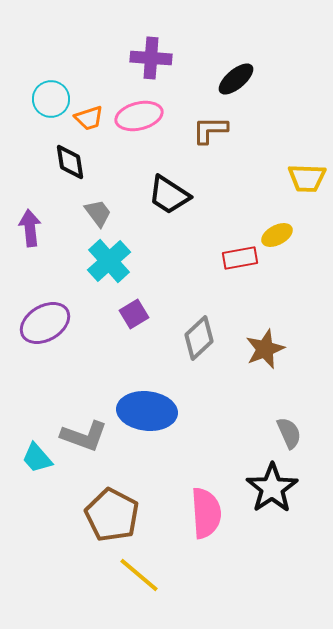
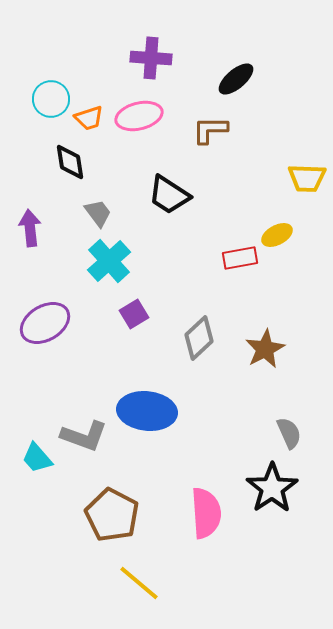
brown star: rotated 6 degrees counterclockwise
yellow line: moved 8 px down
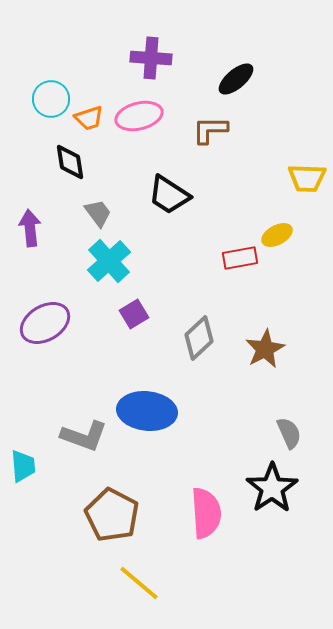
cyan trapezoid: moved 14 px left, 8 px down; rotated 144 degrees counterclockwise
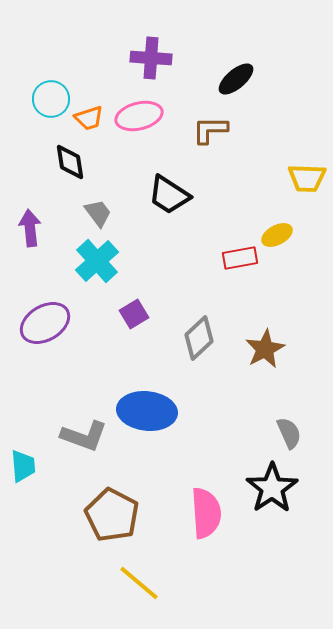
cyan cross: moved 12 px left
